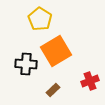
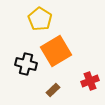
black cross: rotated 10 degrees clockwise
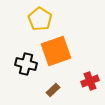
orange square: rotated 12 degrees clockwise
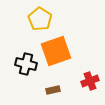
brown rectangle: rotated 32 degrees clockwise
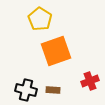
black cross: moved 26 px down
brown rectangle: rotated 16 degrees clockwise
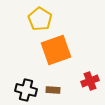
orange square: moved 1 px up
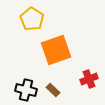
yellow pentagon: moved 8 px left
red cross: moved 1 px left, 2 px up
brown rectangle: rotated 40 degrees clockwise
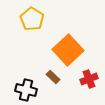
orange square: moved 12 px right; rotated 24 degrees counterclockwise
brown rectangle: moved 13 px up
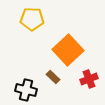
yellow pentagon: rotated 30 degrees counterclockwise
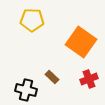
yellow pentagon: moved 1 px down
orange square: moved 13 px right, 8 px up; rotated 12 degrees counterclockwise
brown rectangle: moved 1 px left
